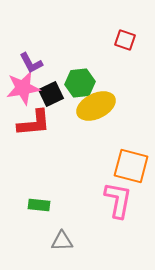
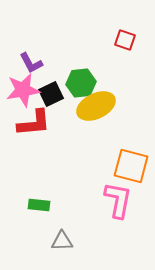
green hexagon: moved 1 px right
pink star: moved 2 px down
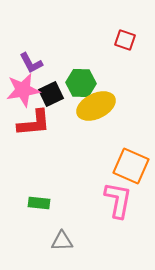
green hexagon: rotated 8 degrees clockwise
orange square: rotated 9 degrees clockwise
green rectangle: moved 2 px up
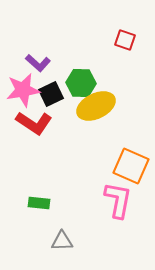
purple L-shape: moved 7 px right; rotated 20 degrees counterclockwise
red L-shape: rotated 39 degrees clockwise
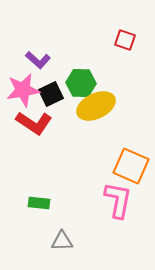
purple L-shape: moved 3 px up
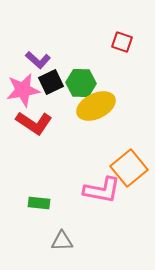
red square: moved 3 px left, 2 px down
black square: moved 12 px up
orange square: moved 2 px left, 2 px down; rotated 27 degrees clockwise
pink L-shape: moved 16 px left, 10 px up; rotated 90 degrees clockwise
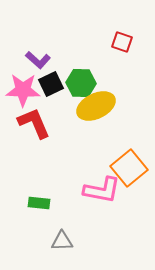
black square: moved 2 px down
pink star: rotated 12 degrees clockwise
red L-shape: rotated 147 degrees counterclockwise
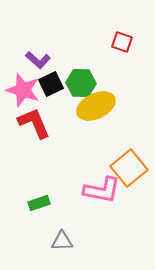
pink star: rotated 16 degrees clockwise
green rectangle: rotated 25 degrees counterclockwise
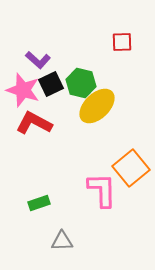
red square: rotated 20 degrees counterclockwise
green hexagon: rotated 12 degrees clockwise
yellow ellipse: moved 1 px right; rotated 18 degrees counterclockwise
red L-shape: rotated 39 degrees counterclockwise
orange square: moved 2 px right
pink L-shape: rotated 102 degrees counterclockwise
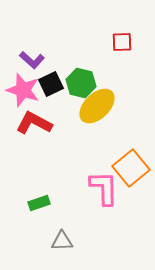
purple L-shape: moved 6 px left
pink L-shape: moved 2 px right, 2 px up
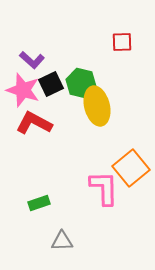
yellow ellipse: rotated 60 degrees counterclockwise
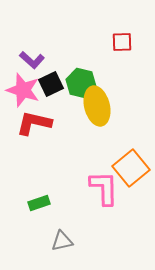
red L-shape: rotated 15 degrees counterclockwise
gray triangle: rotated 10 degrees counterclockwise
